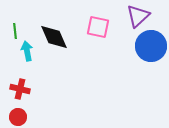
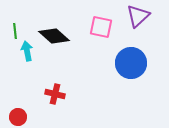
pink square: moved 3 px right
black diamond: moved 1 px up; rotated 24 degrees counterclockwise
blue circle: moved 20 px left, 17 px down
red cross: moved 35 px right, 5 px down
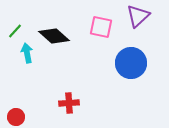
green line: rotated 49 degrees clockwise
cyan arrow: moved 2 px down
red cross: moved 14 px right, 9 px down; rotated 18 degrees counterclockwise
red circle: moved 2 px left
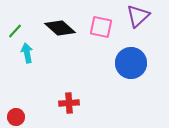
black diamond: moved 6 px right, 8 px up
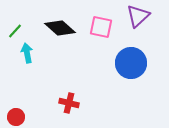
red cross: rotated 18 degrees clockwise
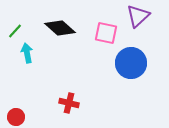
pink square: moved 5 px right, 6 px down
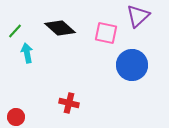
blue circle: moved 1 px right, 2 px down
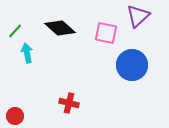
red circle: moved 1 px left, 1 px up
